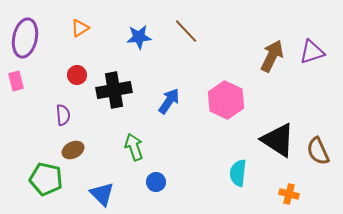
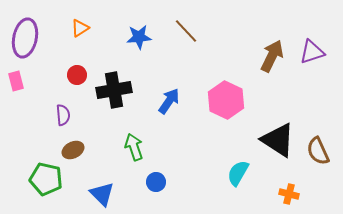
cyan semicircle: rotated 24 degrees clockwise
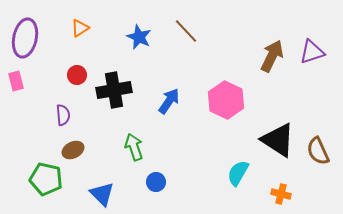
blue star: rotated 30 degrees clockwise
orange cross: moved 8 px left
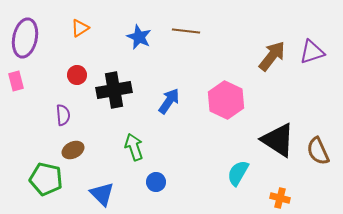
brown line: rotated 40 degrees counterclockwise
brown arrow: rotated 12 degrees clockwise
orange cross: moved 1 px left, 4 px down
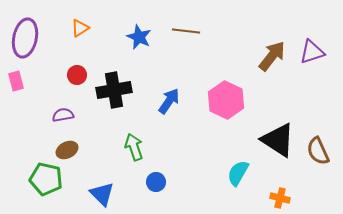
purple semicircle: rotated 95 degrees counterclockwise
brown ellipse: moved 6 px left
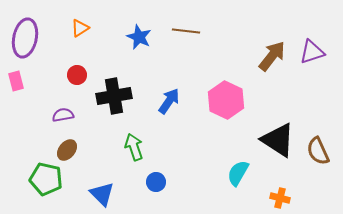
black cross: moved 6 px down
brown ellipse: rotated 25 degrees counterclockwise
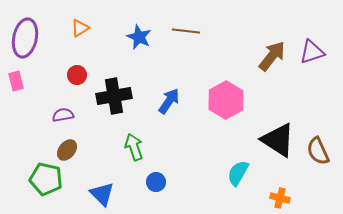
pink hexagon: rotated 6 degrees clockwise
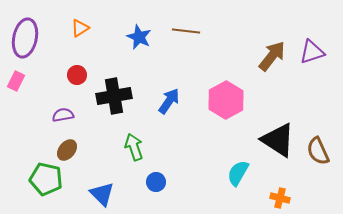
pink rectangle: rotated 42 degrees clockwise
